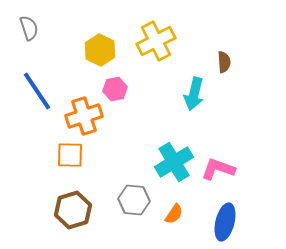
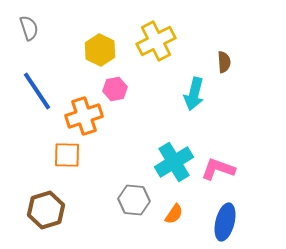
orange square: moved 3 px left
brown hexagon: moved 27 px left
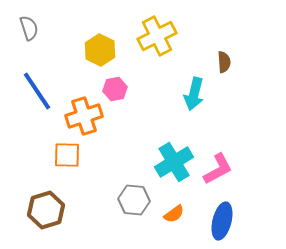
yellow cross: moved 1 px right, 5 px up
pink L-shape: rotated 132 degrees clockwise
orange semicircle: rotated 20 degrees clockwise
blue ellipse: moved 3 px left, 1 px up
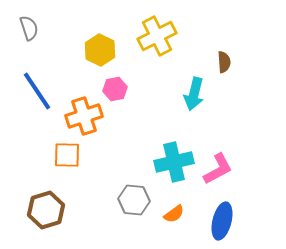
cyan cross: rotated 18 degrees clockwise
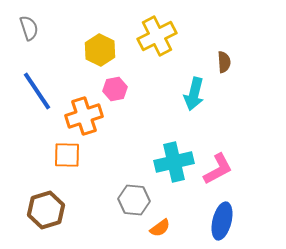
orange semicircle: moved 14 px left, 14 px down
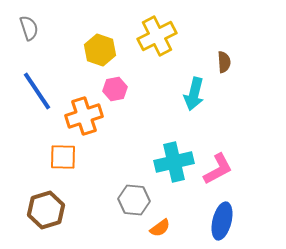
yellow hexagon: rotated 8 degrees counterclockwise
orange square: moved 4 px left, 2 px down
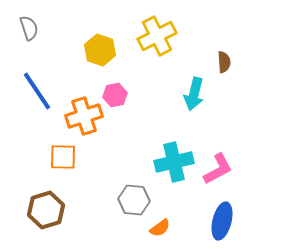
pink hexagon: moved 6 px down
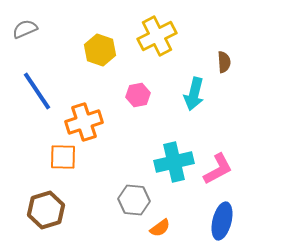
gray semicircle: moved 4 px left, 1 px down; rotated 95 degrees counterclockwise
pink hexagon: moved 23 px right
orange cross: moved 6 px down
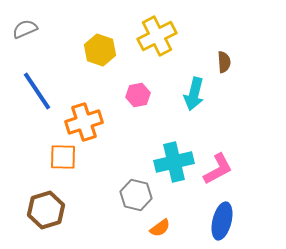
gray hexagon: moved 2 px right, 5 px up; rotated 8 degrees clockwise
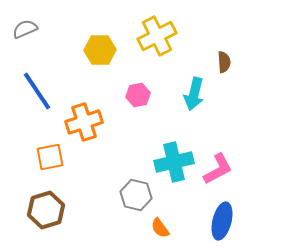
yellow hexagon: rotated 20 degrees counterclockwise
orange square: moved 13 px left; rotated 12 degrees counterclockwise
orange semicircle: rotated 90 degrees clockwise
